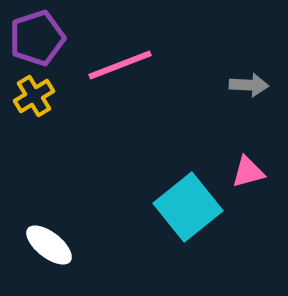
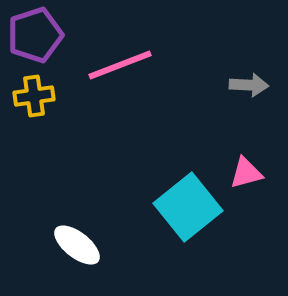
purple pentagon: moved 2 px left, 3 px up
yellow cross: rotated 24 degrees clockwise
pink triangle: moved 2 px left, 1 px down
white ellipse: moved 28 px right
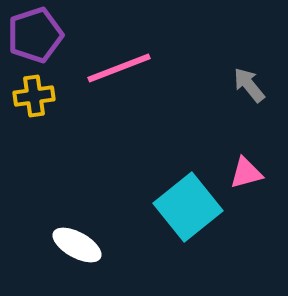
pink line: moved 1 px left, 3 px down
gray arrow: rotated 132 degrees counterclockwise
white ellipse: rotated 9 degrees counterclockwise
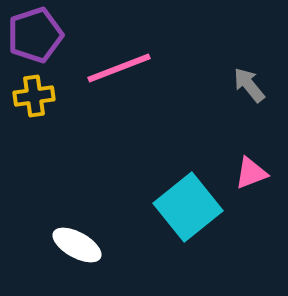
pink triangle: moved 5 px right; rotated 6 degrees counterclockwise
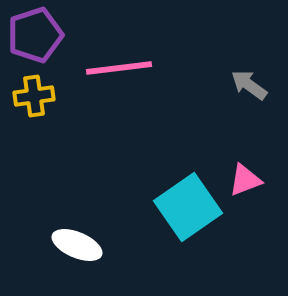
pink line: rotated 14 degrees clockwise
gray arrow: rotated 15 degrees counterclockwise
pink triangle: moved 6 px left, 7 px down
cyan square: rotated 4 degrees clockwise
white ellipse: rotated 6 degrees counterclockwise
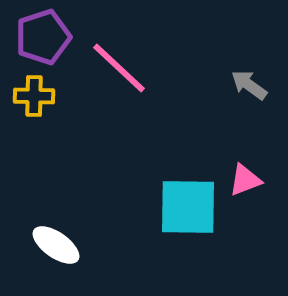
purple pentagon: moved 8 px right, 2 px down
pink line: rotated 50 degrees clockwise
yellow cross: rotated 9 degrees clockwise
cyan square: rotated 36 degrees clockwise
white ellipse: moved 21 px left; rotated 12 degrees clockwise
